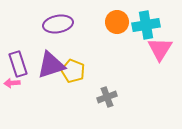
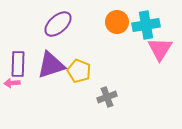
purple ellipse: rotated 32 degrees counterclockwise
purple rectangle: rotated 20 degrees clockwise
yellow pentagon: moved 6 px right
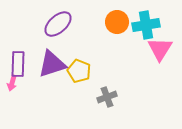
purple triangle: moved 1 px right, 1 px up
pink arrow: rotated 70 degrees counterclockwise
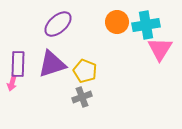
yellow pentagon: moved 6 px right
gray cross: moved 25 px left
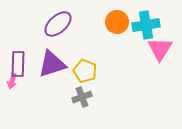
pink arrow: moved 2 px up
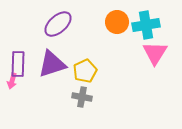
pink triangle: moved 5 px left, 4 px down
yellow pentagon: rotated 25 degrees clockwise
gray cross: rotated 30 degrees clockwise
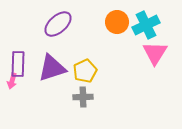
cyan cross: rotated 16 degrees counterclockwise
purple triangle: moved 4 px down
gray cross: moved 1 px right; rotated 12 degrees counterclockwise
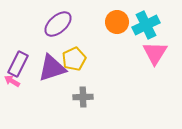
purple rectangle: rotated 25 degrees clockwise
yellow pentagon: moved 11 px left, 12 px up
pink arrow: rotated 105 degrees clockwise
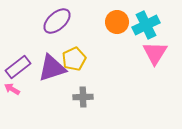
purple ellipse: moved 1 px left, 3 px up
purple rectangle: moved 3 px down; rotated 25 degrees clockwise
pink arrow: moved 8 px down
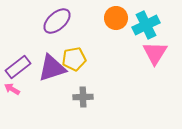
orange circle: moved 1 px left, 4 px up
yellow pentagon: rotated 15 degrees clockwise
